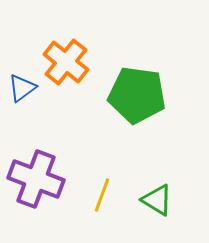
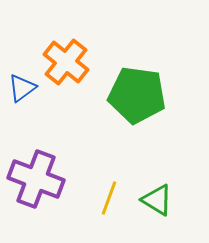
yellow line: moved 7 px right, 3 px down
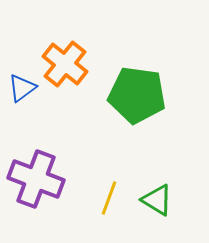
orange cross: moved 1 px left, 2 px down
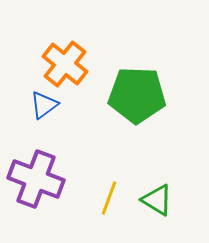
blue triangle: moved 22 px right, 17 px down
green pentagon: rotated 6 degrees counterclockwise
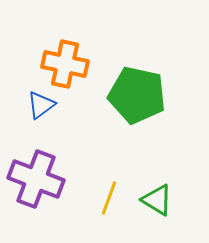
orange cross: rotated 27 degrees counterclockwise
green pentagon: rotated 10 degrees clockwise
blue triangle: moved 3 px left
